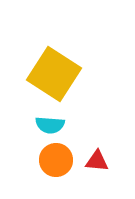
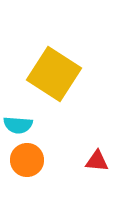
cyan semicircle: moved 32 px left
orange circle: moved 29 px left
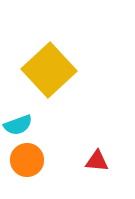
yellow square: moved 5 px left, 4 px up; rotated 14 degrees clockwise
cyan semicircle: rotated 24 degrees counterclockwise
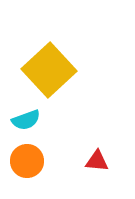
cyan semicircle: moved 8 px right, 5 px up
orange circle: moved 1 px down
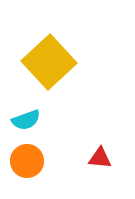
yellow square: moved 8 px up
red triangle: moved 3 px right, 3 px up
